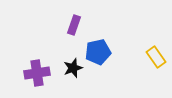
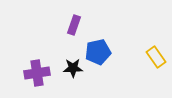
black star: rotated 18 degrees clockwise
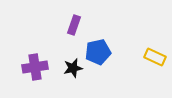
yellow rectangle: moved 1 px left; rotated 30 degrees counterclockwise
black star: rotated 12 degrees counterclockwise
purple cross: moved 2 px left, 6 px up
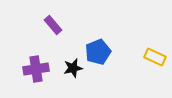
purple rectangle: moved 21 px left; rotated 60 degrees counterclockwise
blue pentagon: rotated 10 degrees counterclockwise
purple cross: moved 1 px right, 2 px down
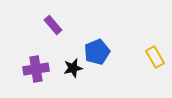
blue pentagon: moved 1 px left
yellow rectangle: rotated 35 degrees clockwise
